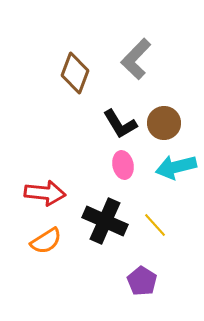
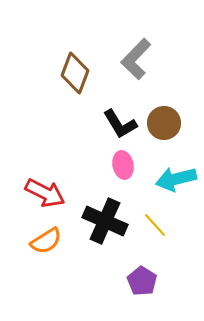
cyan arrow: moved 12 px down
red arrow: rotated 21 degrees clockwise
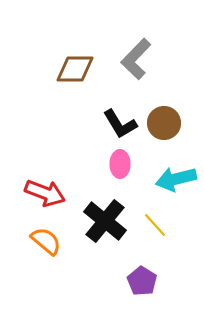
brown diamond: moved 4 px up; rotated 69 degrees clockwise
pink ellipse: moved 3 px left, 1 px up; rotated 12 degrees clockwise
red arrow: rotated 6 degrees counterclockwise
black cross: rotated 15 degrees clockwise
orange semicircle: rotated 108 degrees counterclockwise
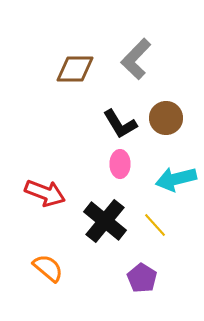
brown circle: moved 2 px right, 5 px up
orange semicircle: moved 2 px right, 27 px down
purple pentagon: moved 3 px up
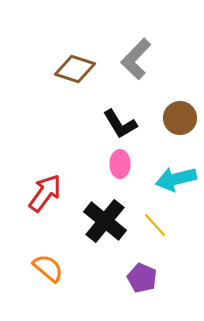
brown diamond: rotated 18 degrees clockwise
brown circle: moved 14 px right
red arrow: rotated 75 degrees counterclockwise
purple pentagon: rotated 8 degrees counterclockwise
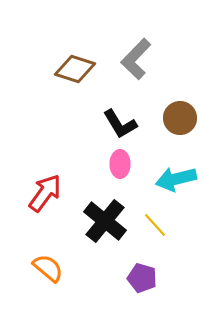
purple pentagon: rotated 8 degrees counterclockwise
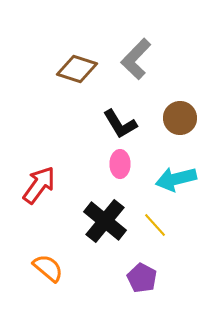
brown diamond: moved 2 px right
red arrow: moved 6 px left, 8 px up
purple pentagon: rotated 12 degrees clockwise
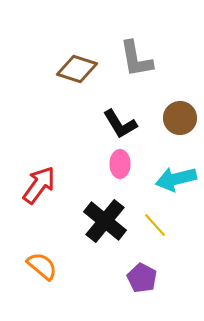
gray L-shape: rotated 54 degrees counterclockwise
orange semicircle: moved 6 px left, 2 px up
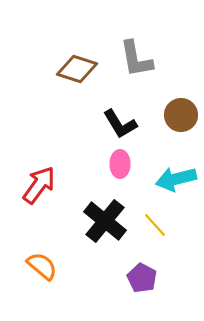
brown circle: moved 1 px right, 3 px up
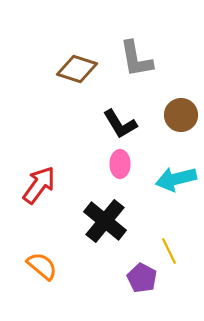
yellow line: moved 14 px right, 26 px down; rotated 16 degrees clockwise
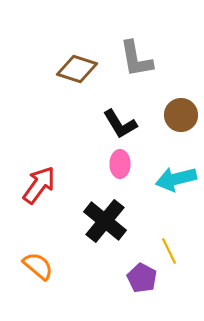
orange semicircle: moved 4 px left
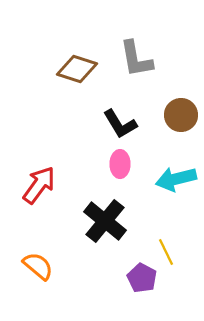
yellow line: moved 3 px left, 1 px down
